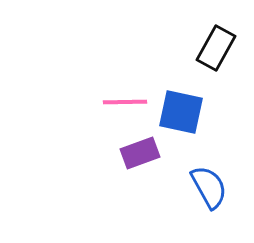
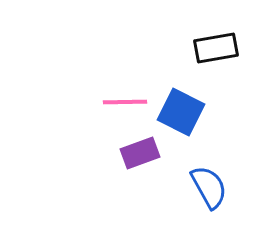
black rectangle: rotated 51 degrees clockwise
blue square: rotated 15 degrees clockwise
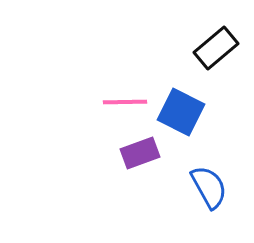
black rectangle: rotated 30 degrees counterclockwise
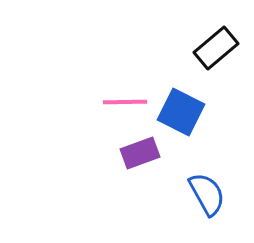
blue semicircle: moved 2 px left, 7 px down
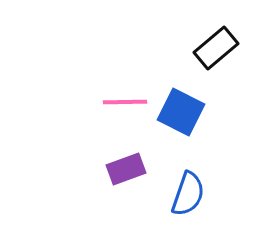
purple rectangle: moved 14 px left, 16 px down
blue semicircle: moved 19 px left; rotated 48 degrees clockwise
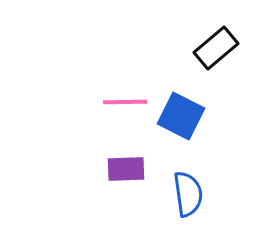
blue square: moved 4 px down
purple rectangle: rotated 18 degrees clockwise
blue semicircle: rotated 27 degrees counterclockwise
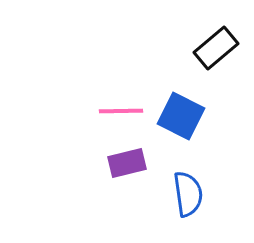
pink line: moved 4 px left, 9 px down
purple rectangle: moved 1 px right, 6 px up; rotated 12 degrees counterclockwise
